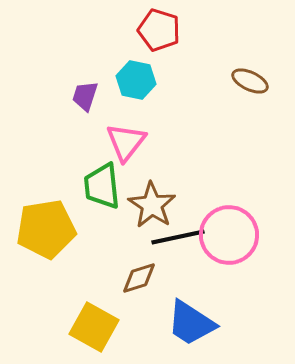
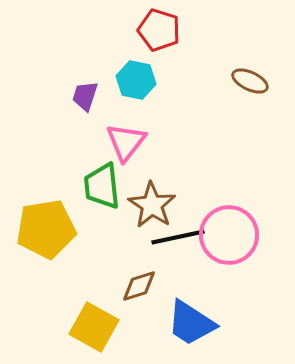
brown diamond: moved 8 px down
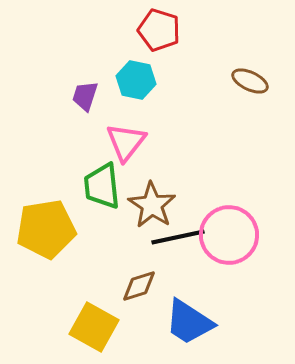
blue trapezoid: moved 2 px left, 1 px up
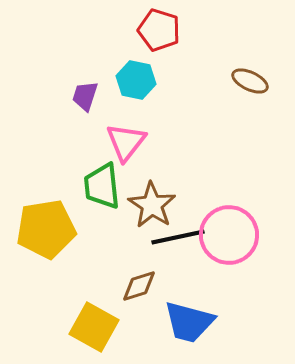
blue trapezoid: rotated 18 degrees counterclockwise
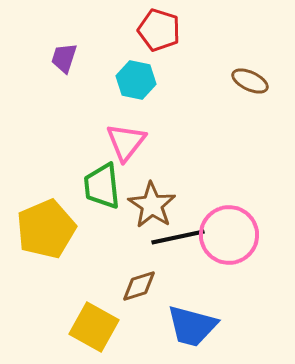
purple trapezoid: moved 21 px left, 38 px up
yellow pentagon: rotated 14 degrees counterclockwise
blue trapezoid: moved 3 px right, 4 px down
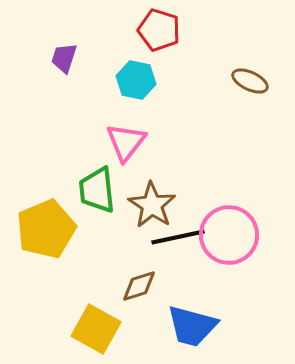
green trapezoid: moved 5 px left, 4 px down
yellow square: moved 2 px right, 2 px down
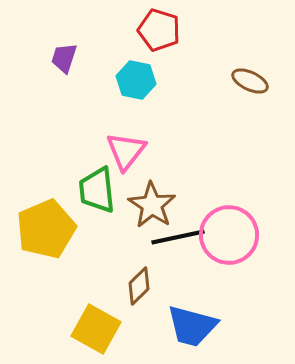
pink triangle: moved 9 px down
brown diamond: rotated 27 degrees counterclockwise
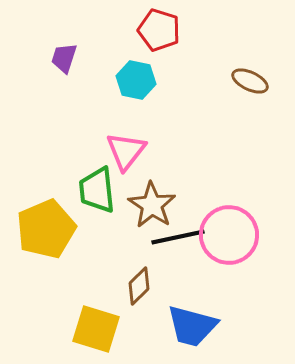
yellow square: rotated 12 degrees counterclockwise
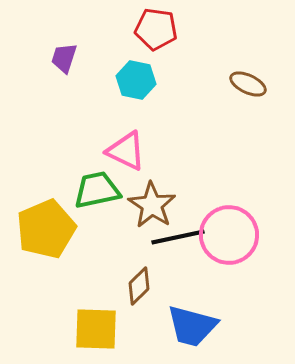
red pentagon: moved 3 px left, 1 px up; rotated 9 degrees counterclockwise
brown ellipse: moved 2 px left, 3 px down
pink triangle: rotated 42 degrees counterclockwise
green trapezoid: rotated 84 degrees clockwise
yellow square: rotated 15 degrees counterclockwise
